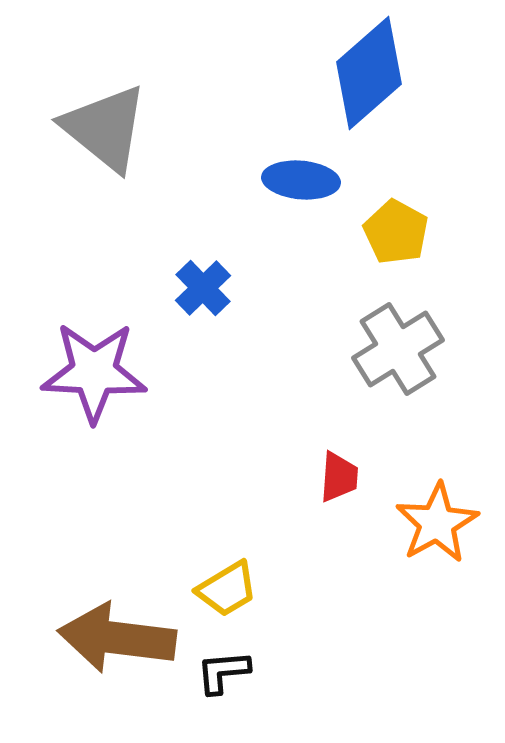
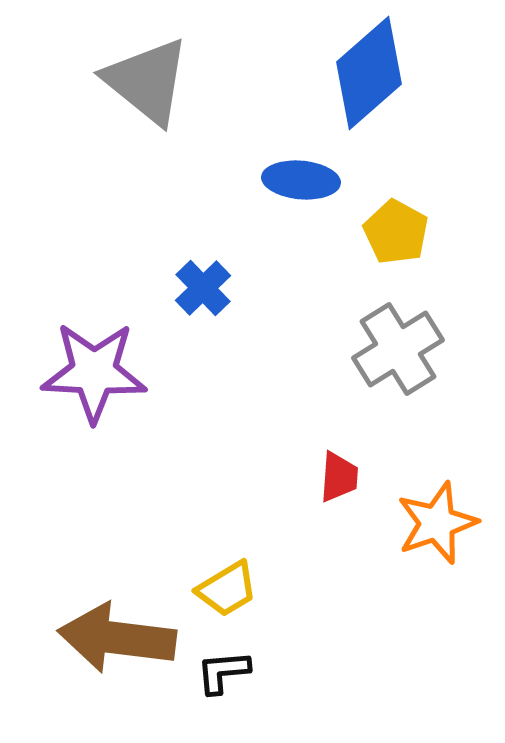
gray triangle: moved 42 px right, 47 px up
orange star: rotated 10 degrees clockwise
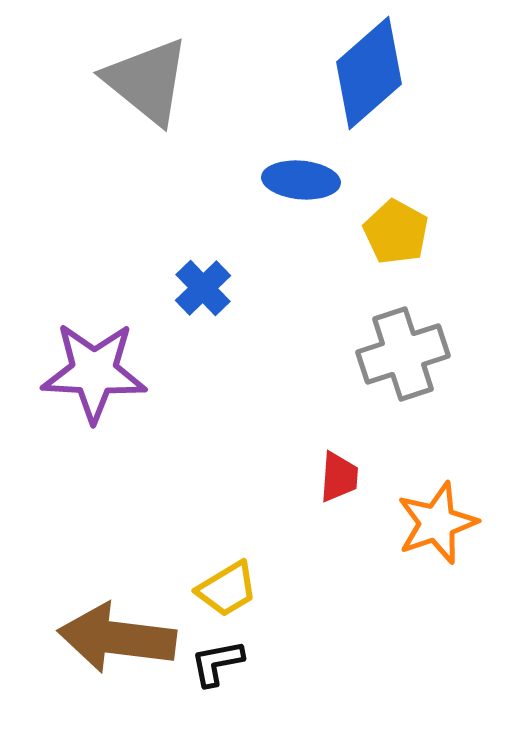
gray cross: moved 5 px right, 5 px down; rotated 14 degrees clockwise
black L-shape: moved 6 px left, 9 px up; rotated 6 degrees counterclockwise
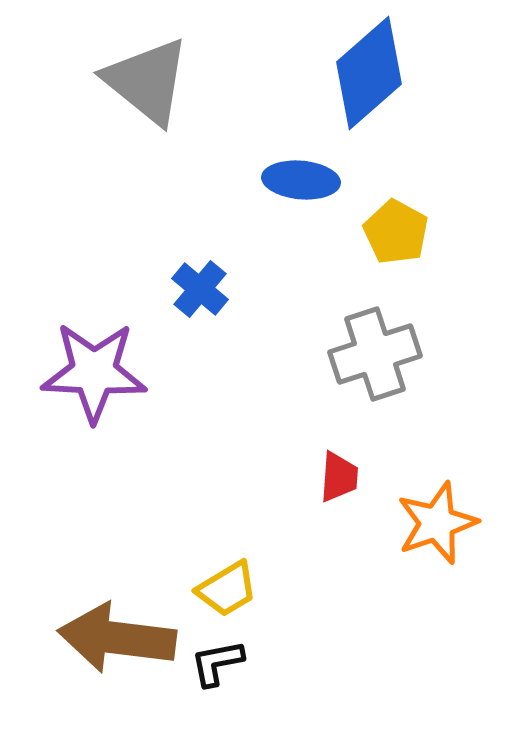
blue cross: moved 3 px left, 1 px down; rotated 6 degrees counterclockwise
gray cross: moved 28 px left
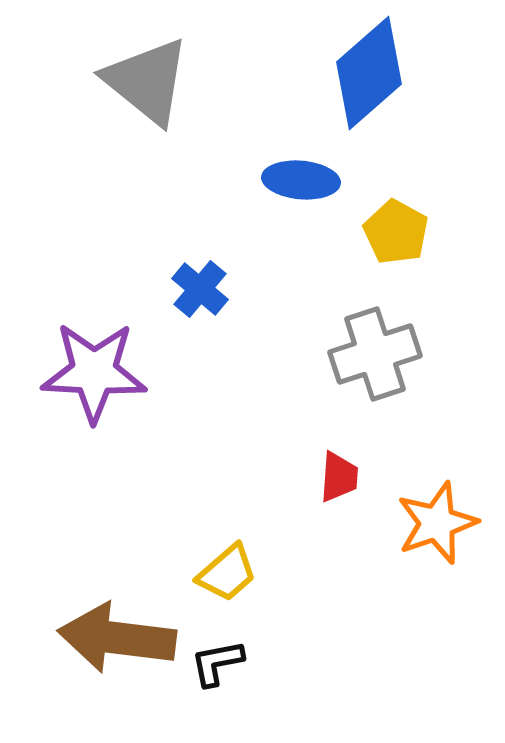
yellow trapezoid: moved 16 px up; rotated 10 degrees counterclockwise
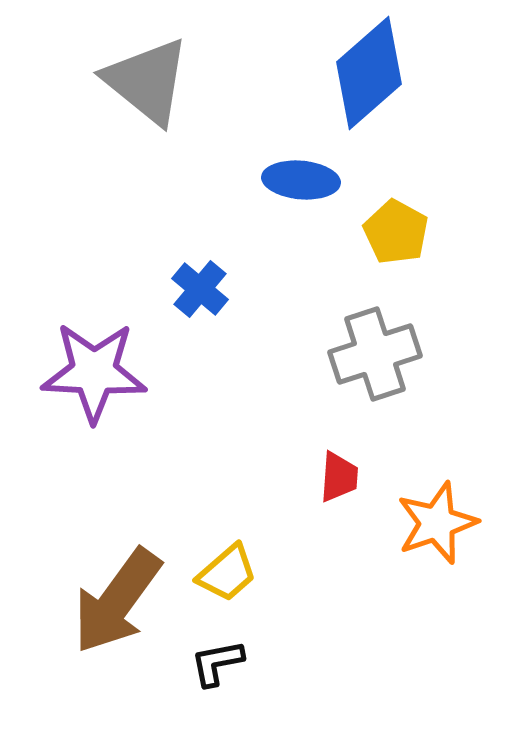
brown arrow: moved 37 px up; rotated 61 degrees counterclockwise
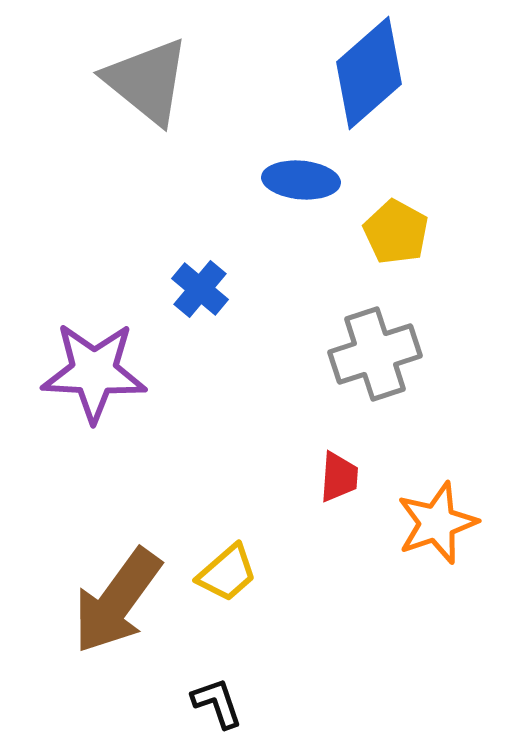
black L-shape: moved 40 px down; rotated 82 degrees clockwise
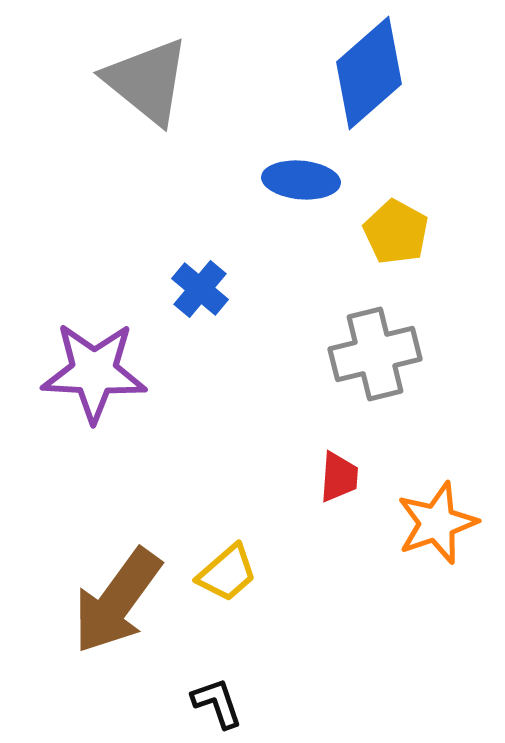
gray cross: rotated 4 degrees clockwise
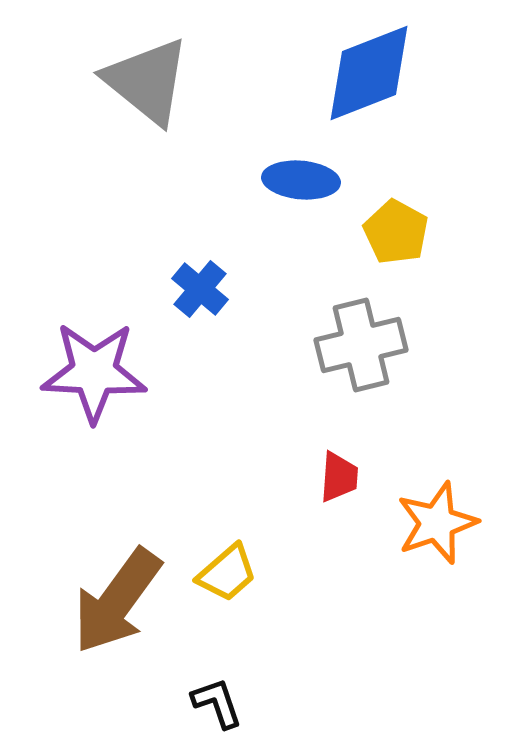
blue diamond: rotated 20 degrees clockwise
gray cross: moved 14 px left, 9 px up
